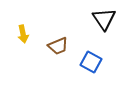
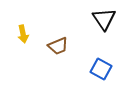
blue square: moved 10 px right, 7 px down
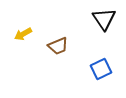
yellow arrow: rotated 72 degrees clockwise
blue square: rotated 35 degrees clockwise
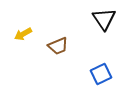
blue square: moved 5 px down
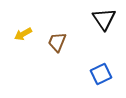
brown trapezoid: moved 1 px left, 4 px up; rotated 135 degrees clockwise
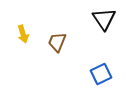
yellow arrow: rotated 78 degrees counterclockwise
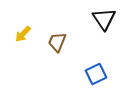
yellow arrow: rotated 60 degrees clockwise
blue square: moved 5 px left
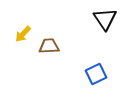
black triangle: moved 1 px right
brown trapezoid: moved 8 px left, 4 px down; rotated 65 degrees clockwise
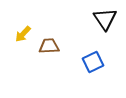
blue square: moved 3 px left, 12 px up
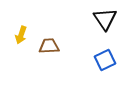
yellow arrow: moved 2 px left, 1 px down; rotated 24 degrees counterclockwise
blue square: moved 12 px right, 2 px up
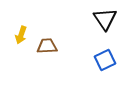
brown trapezoid: moved 2 px left
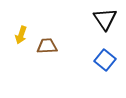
blue square: rotated 25 degrees counterclockwise
